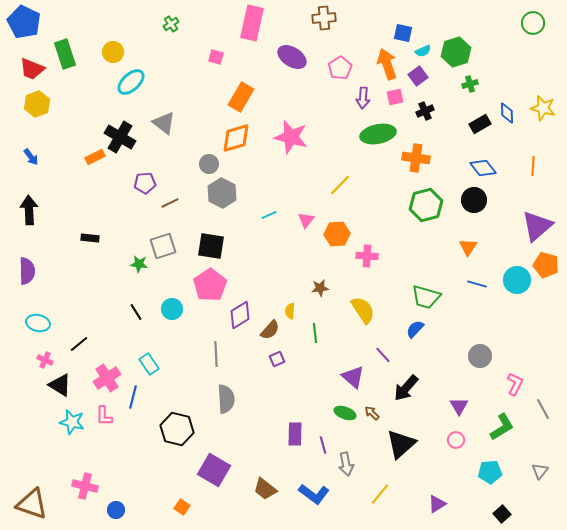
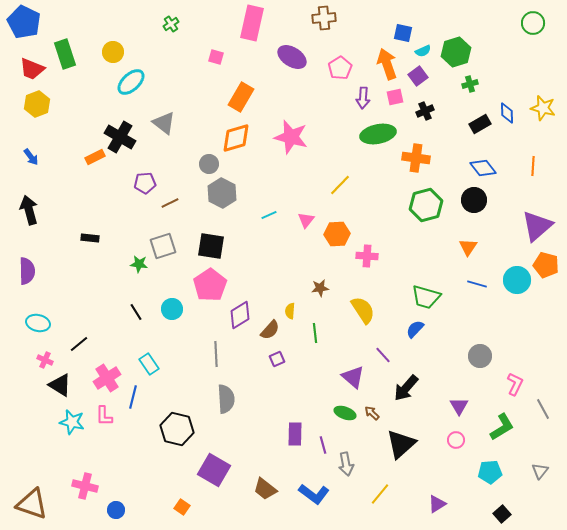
black arrow at (29, 210): rotated 12 degrees counterclockwise
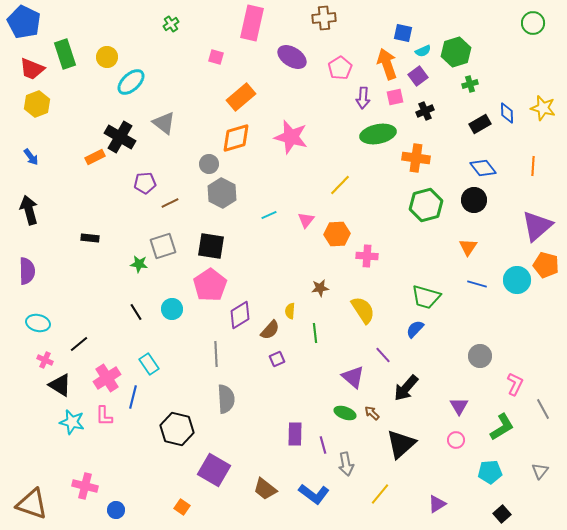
yellow circle at (113, 52): moved 6 px left, 5 px down
orange rectangle at (241, 97): rotated 20 degrees clockwise
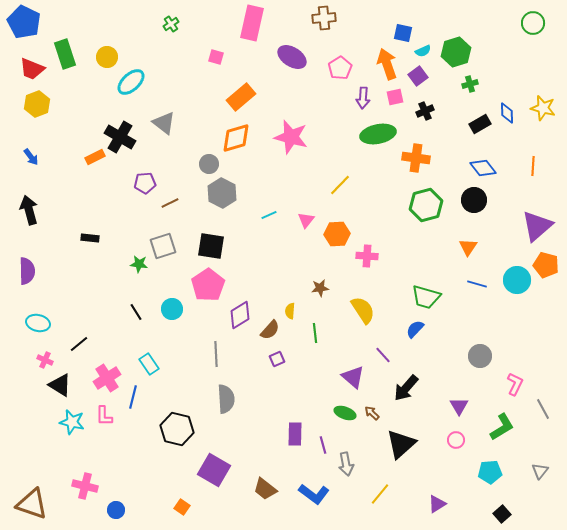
pink pentagon at (210, 285): moved 2 px left
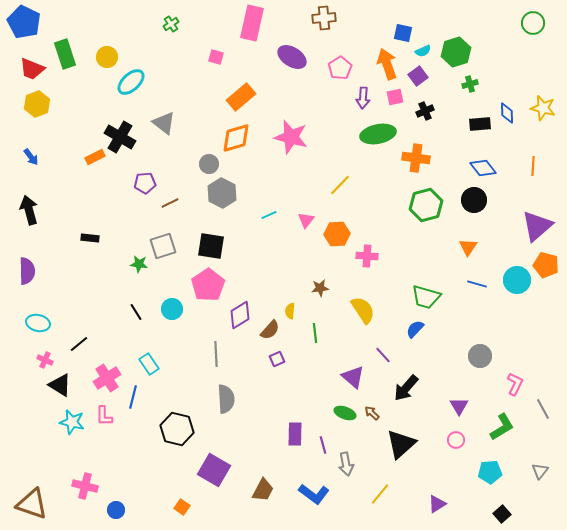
black rectangle at (480, 124): rotated 25 degrees clockwise
brown trapezoid at (265, 489): moved 2 px left, 1 px down; rotated 100 degrees counterclockwise
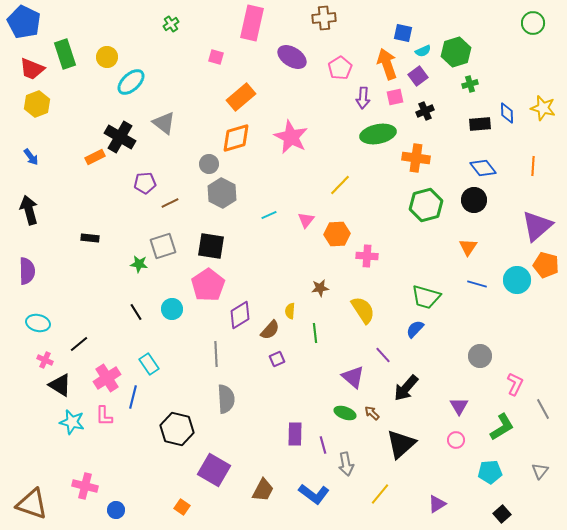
pink star at (291, 137): rotated 12 degrees clockwise
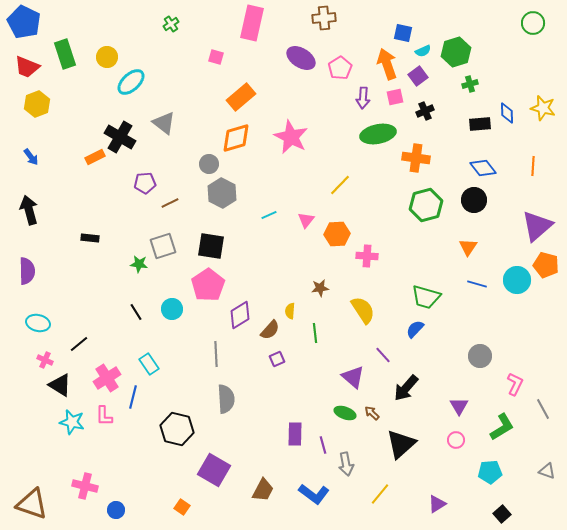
purple ellipse at (292, 57): moved 9 px right, 1 px down
red trapezoid at (32, 69): moved 5 px left, 2 px up
gray triangle at (540, 471): moved 7 px right; rotated 48 degrees counterclockwise
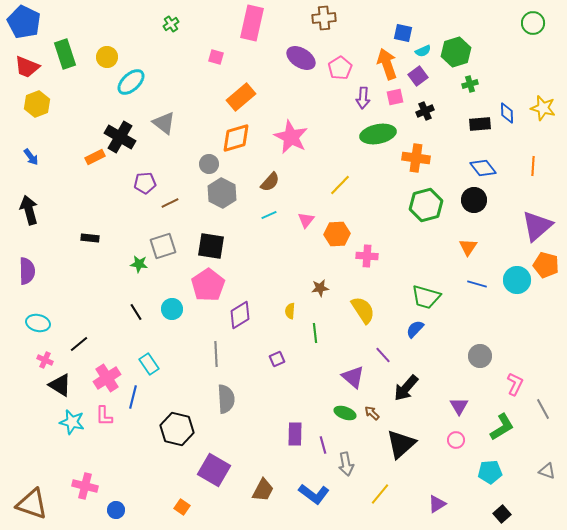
brown semicircle at (270, 330): moved 148 px up
